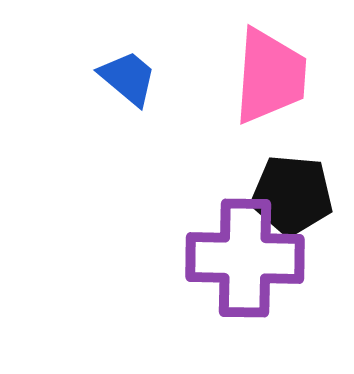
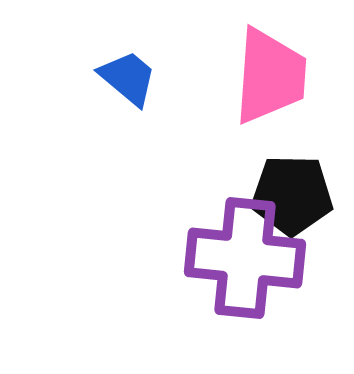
black pentagon: rotated 4 degrees counterclockwise
purple cross: rotated 5 degrees clockwise
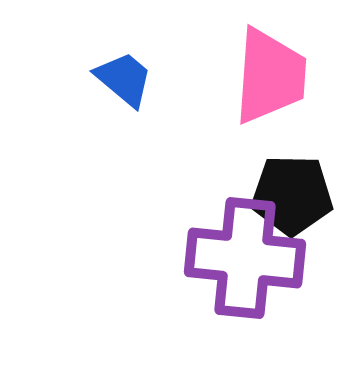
blue trapezoid: moved 4 px left, 1 px down
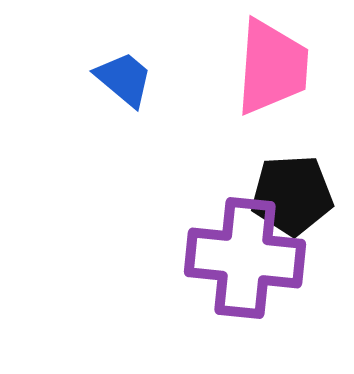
pink trapezoid: moved 2 px right, 9 px up
black pentagon: rotated 4 degrees counterclockwise
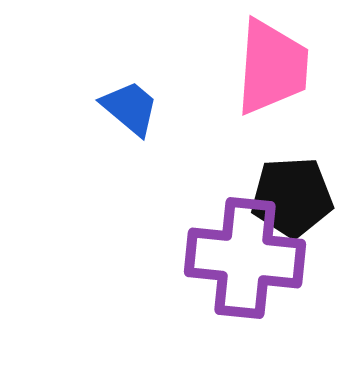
blue trapezoid: moved 6 px right, 29 px down
black pentagon: moved 2 px down
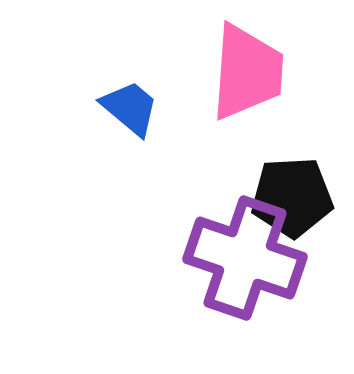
pink trapezoid: moved 25 px left, 5 px down
purple cross: rotated 13 degrees clockwise
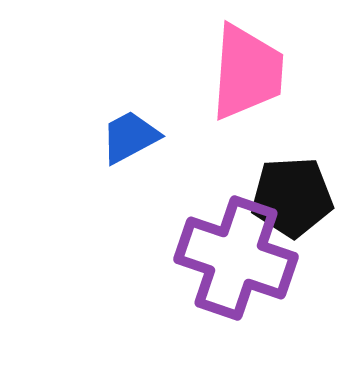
blue trapezoid: moved 29 px down; rotated 68 degrees counterclockwise
purple cross: moved 9 px left
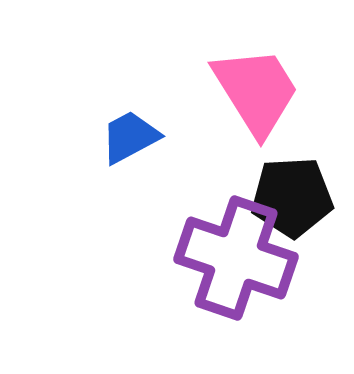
pink trapezoid: moved 9 px right, 19 px down; rotated 36 degrees counterclockwise
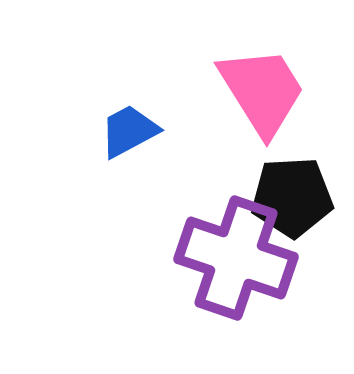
pink trapezoid: moved 6 px right
blue trapezoid: moved 1 px left, 6 px up
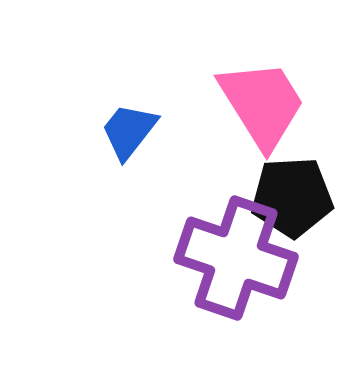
pink trapezoid: moved 13 px down
blue trapezoid: rotated 24 degrees counterclockwise
